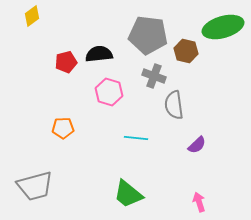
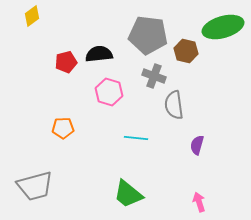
purple semicircle: rotated 150 degrees clockwise
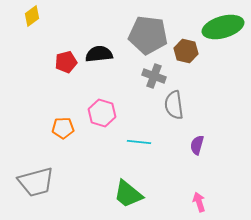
pink hexagon: moved 7 px left, 21 px down
cyan line: moved 3 px right, 4 px down
gray trapezoid: moved 1 px right, 4 px up
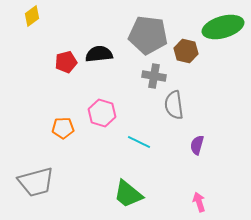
gray cross: rotated 10 degrees counterclockwise
cyan line: rotated 20 degrees clockwise
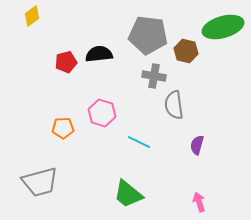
gray trapezoid: moved 4 px right
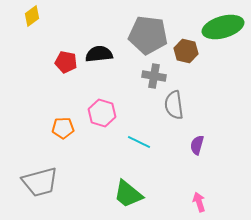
red pentagon: rotated 25 degrees clockwise
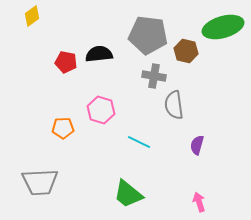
pink hexagon: moved 1 px left, 3 px up
gray trapezoid: rotated 12 degrees clockwise
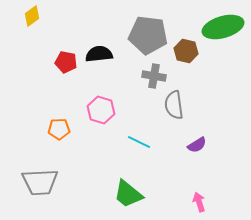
orange pentagon: moved 4 px left, 1 px down
purple semicircle: rotated 138 degrees counterclockwise
